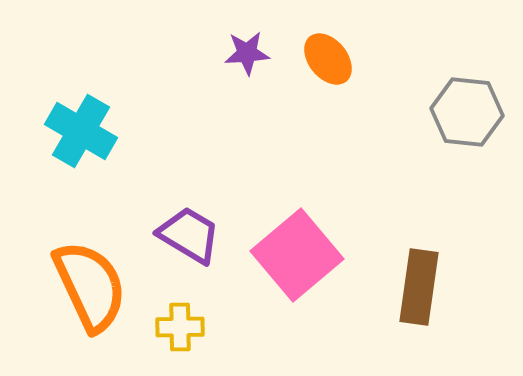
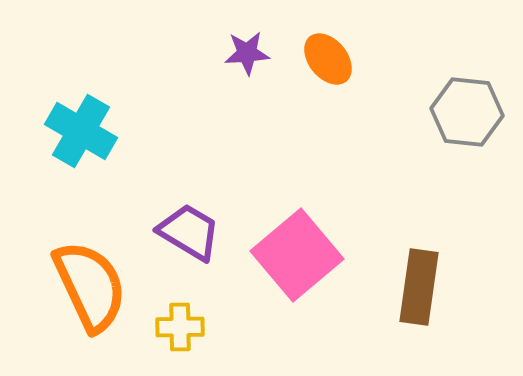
purple trapezoid: moved 3 px up
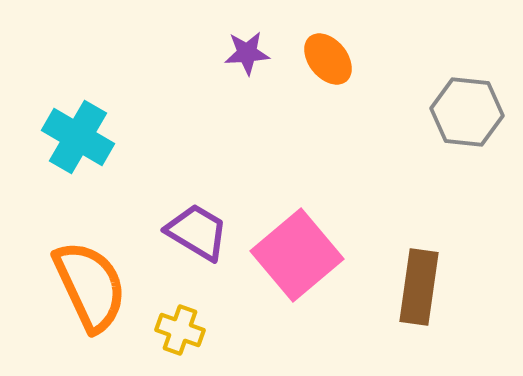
cyan cross: moved 3 px left, 6 px down
purple trapezoid: moved 8 px right
yellow cross: moved 3 px down; rotated 21 degrees clockwise
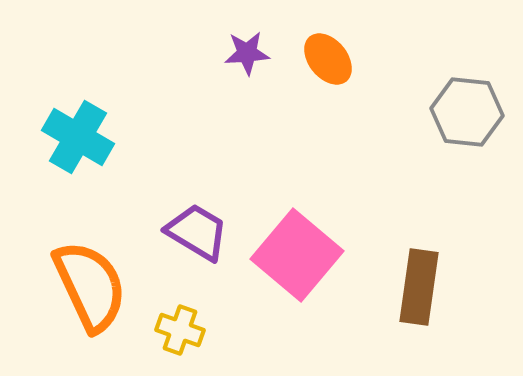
pink square: rotated 10 degrees counterclockwise
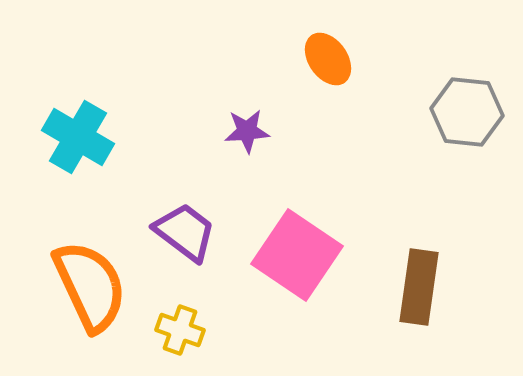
purple star: moved 78 px down
orange ellipse: rotated 4 degrees clockwise
purple trapezoid: moved 12 px left; rotated 6 degrees clockwise
pink square: rotated 6 degrees counterclockwise
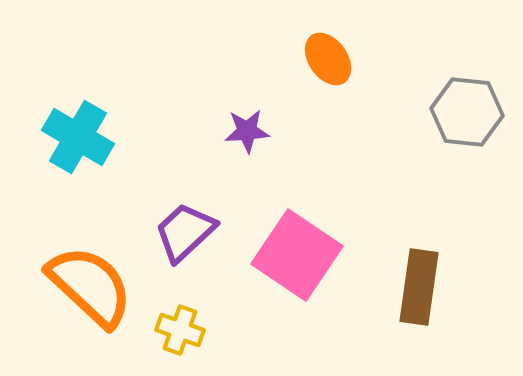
purple trapezoid: rotated 80 degrees counterclockwise
orange semicircle: rotated 22 degrees counterclockwise
